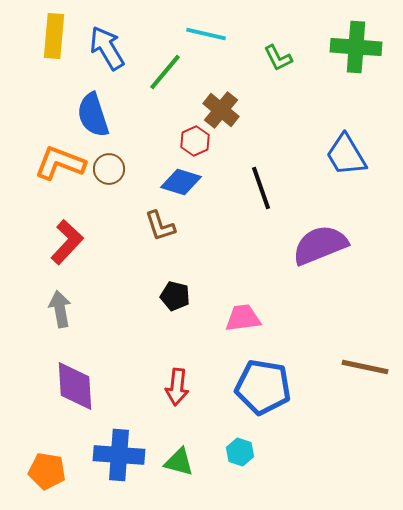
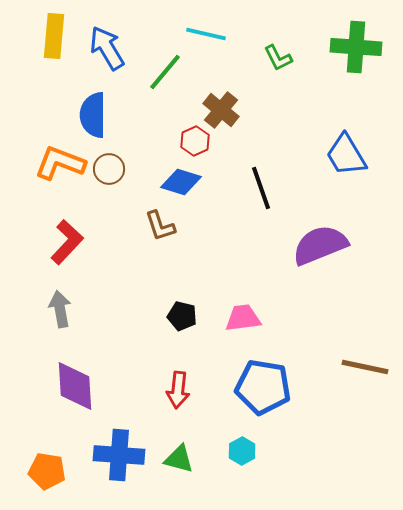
blue semicircle: rotated 18 degrees clockwise
black pentagon: moved 7 px right, 20 px down
red arrow: moved 1 px right, 3 px down
cyan hexagon: moved 2 px right, 1 px up; rotated 12 degrees clockwise
green triangle: moved 3 px up
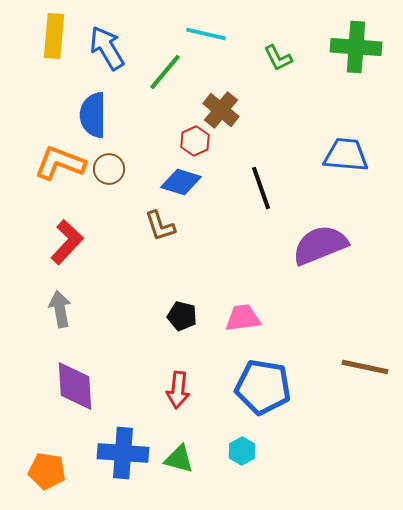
blue trapezoid: rotated 126 degrees clockwise
blue cross: moved 4 px right, 2 px up
